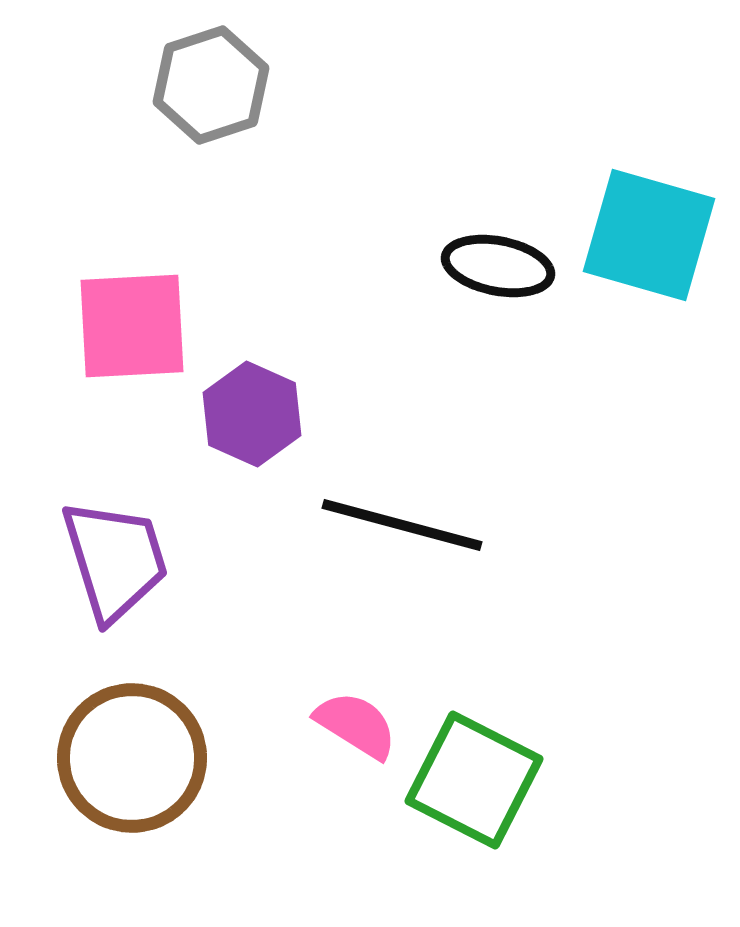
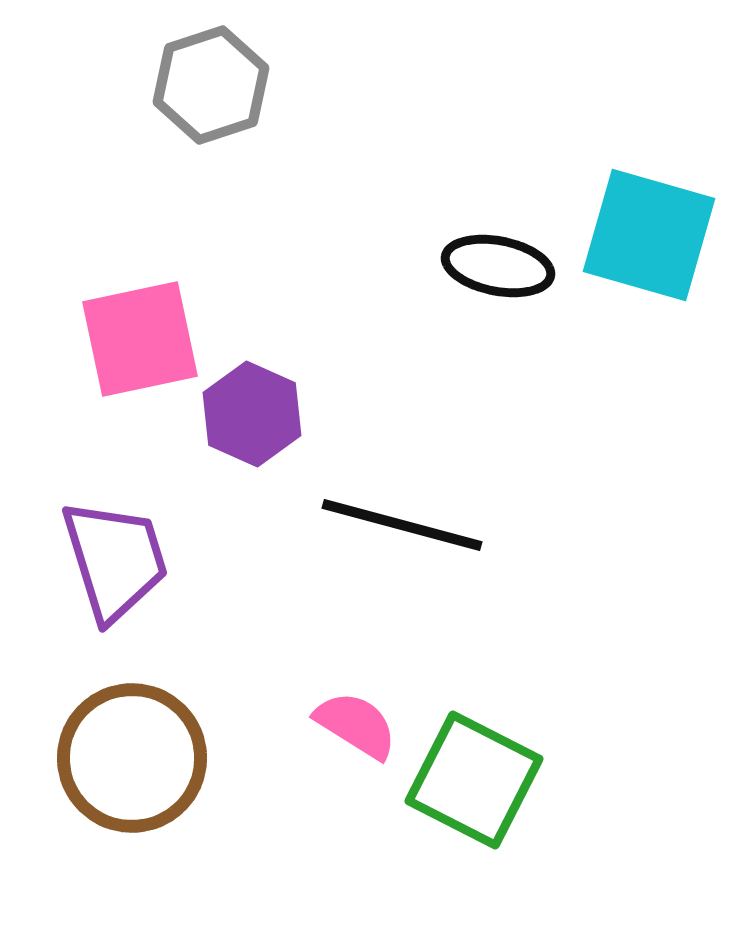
pink square: moved 8 px right, 13 px down; rotated 9 degrees counterclockwise
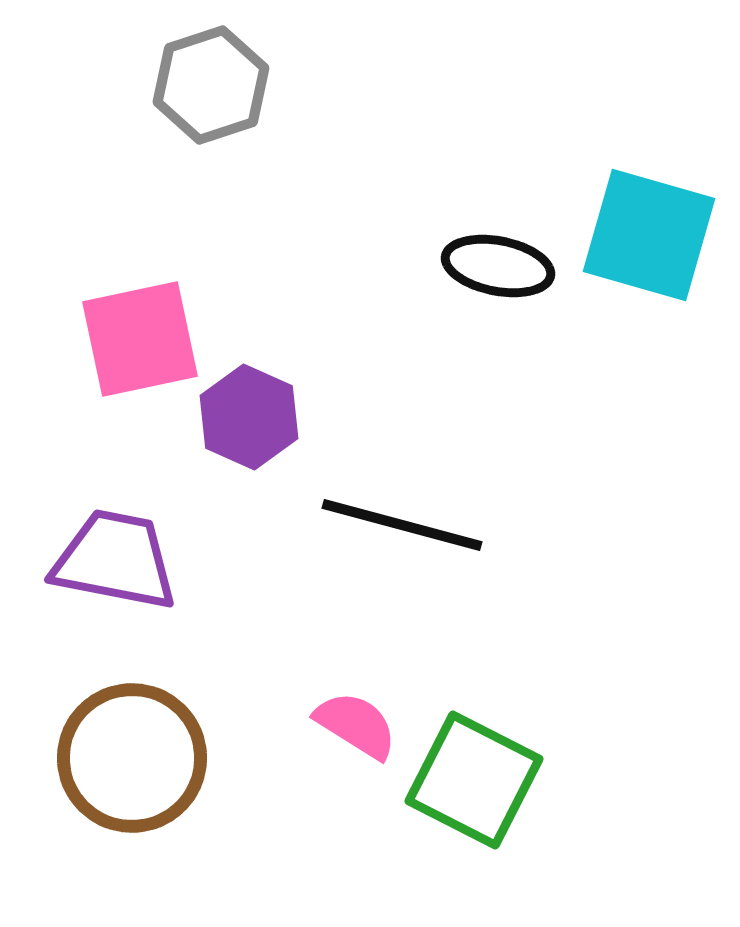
purple hexagon: moved 3 px left, 3 px down
purple trapezoid: rotated 62 degrees counterclockwise
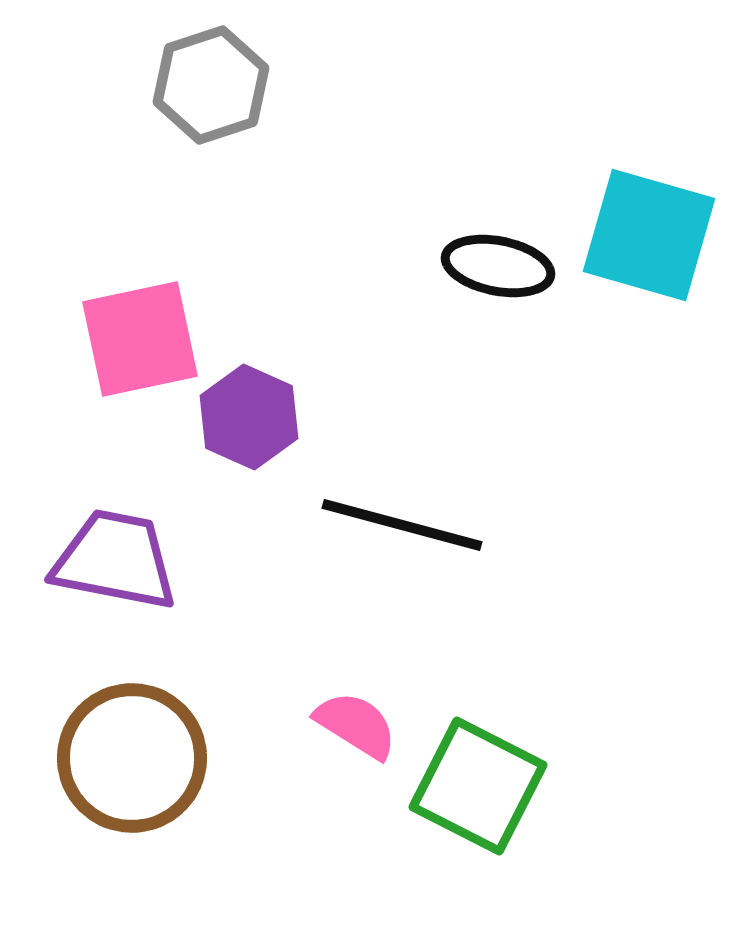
green square: moved 4 px right, 6 px down
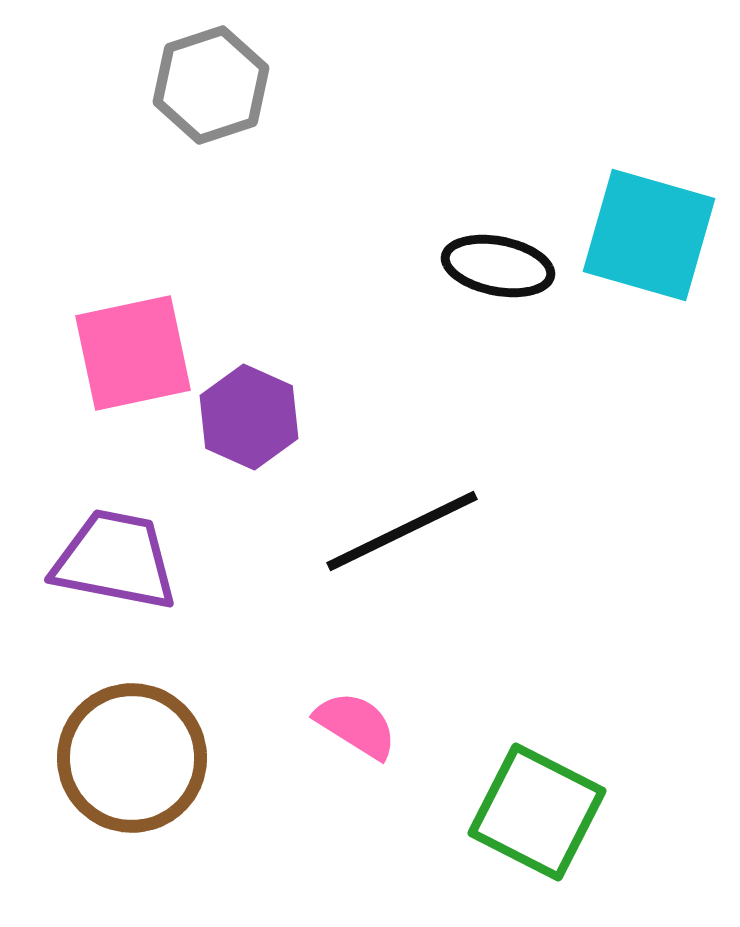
pink square: moved 7 px left, 14 px down
black line: moved 6 px down; rotated 41 degrees counterclockwise
green square: moved 59 px right, 26 px down
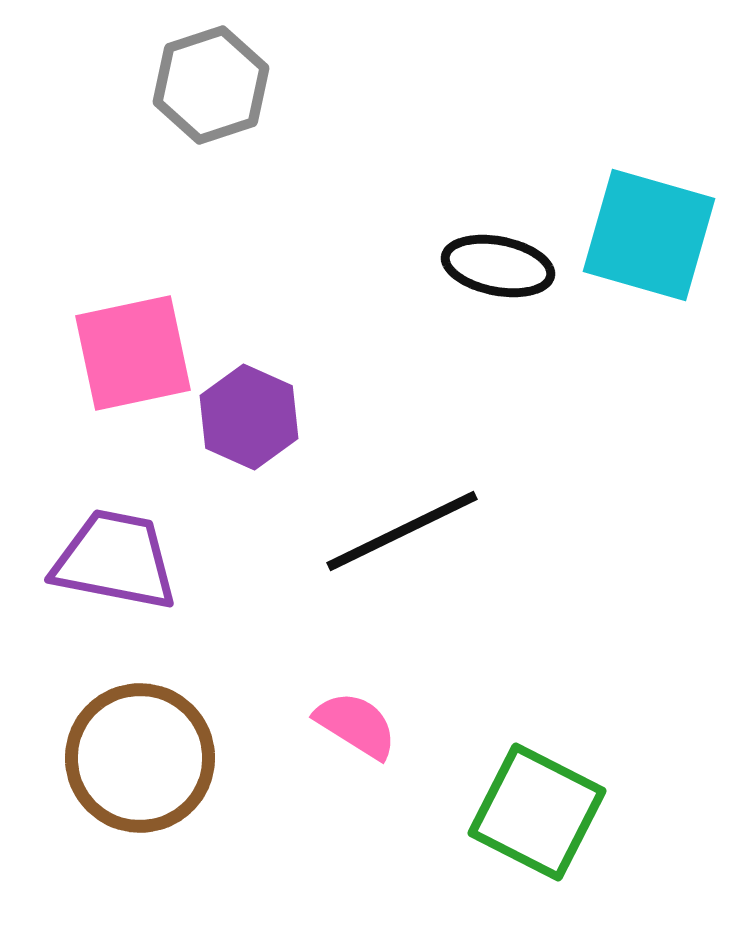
brown circle: moved 8 px right
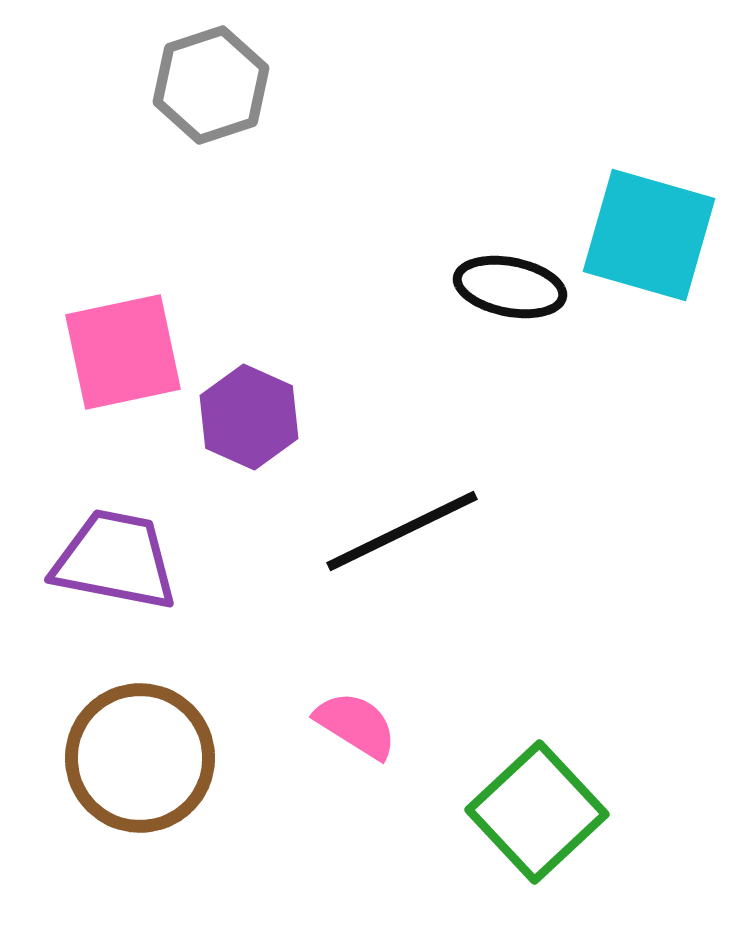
black ellipse: moved 12 px right, 21 px down
pink square: moved 10 px left, 1 px up
green square: rotated 20 degrees clockwise
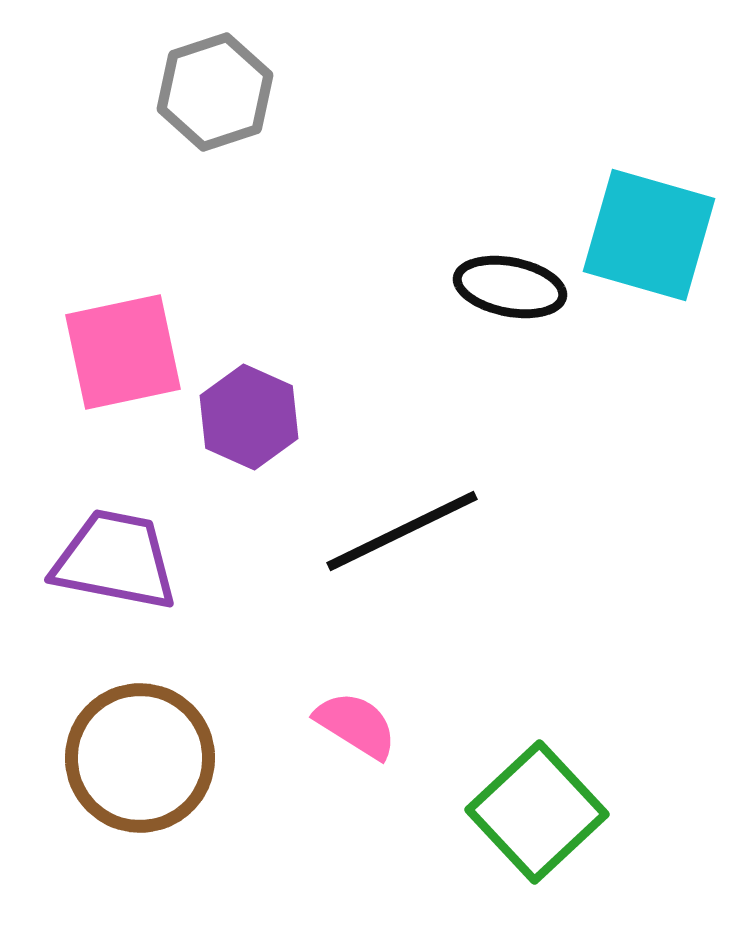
gray hexagon: moved 4 px right, 7 px down
